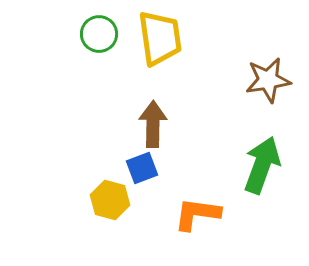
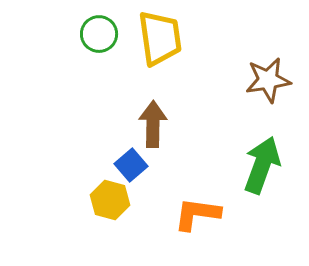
blue square: moved 11 px left, 3 px up; rotated 20 degrees counterclockwise
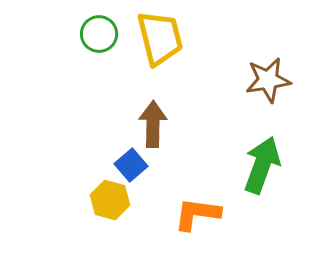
yellow trapezoid: rotated 6 degrees counterclockwise
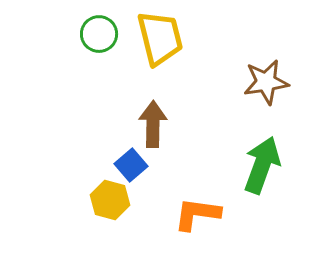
brown star: moved 2 px left, 2 px down
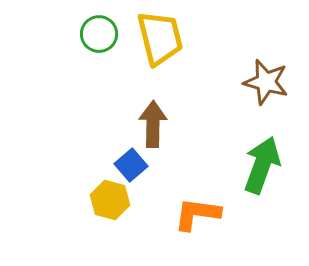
brown star: rotated 24 degrees clockwise
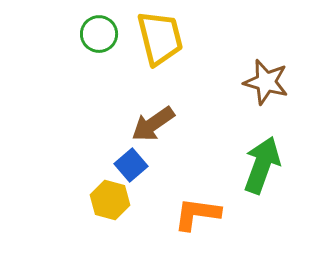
brown arrow: rotated 126 degrees counterclockwise
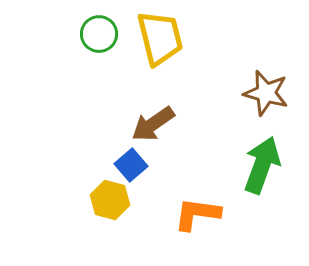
brown star: moved 11 px down
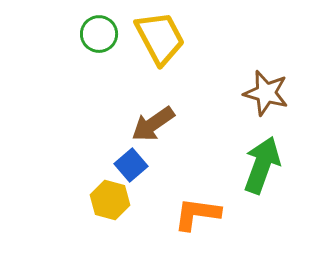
yellow trapezoid: rotated 14 degrees counterclockwise
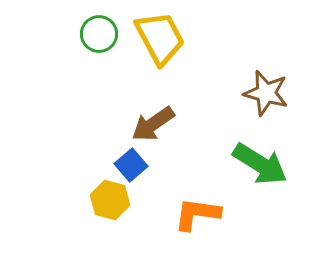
green arrow: moved 2 px left, 1 px up; rotated 102 degrees clockwise
